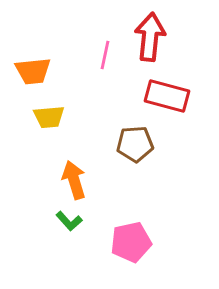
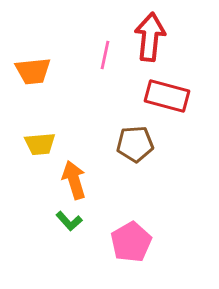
yellow trapezoid: moved 9 px left, 27 px down
pink pentagon: rotated 18 degrees counterclockwise
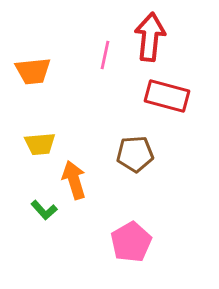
brown pentagon: moved 10 px down
green L-shape: moved 25 px left, 11 px up
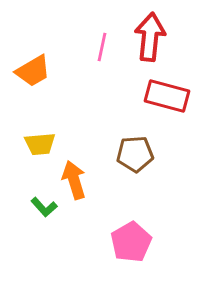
pink line: moved 3 px left, 8 px up
orange trapezoid: rotated 24 degrees counterclockwise
green L-shape: moved 3 px up
